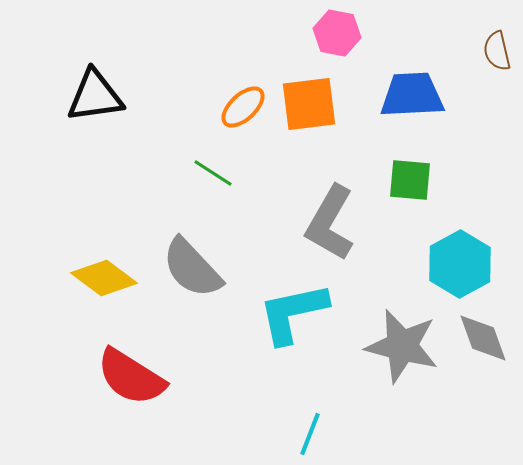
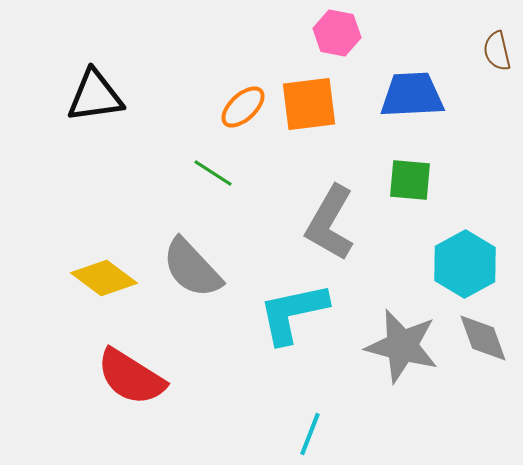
cyan hexagon: moved 5 px right
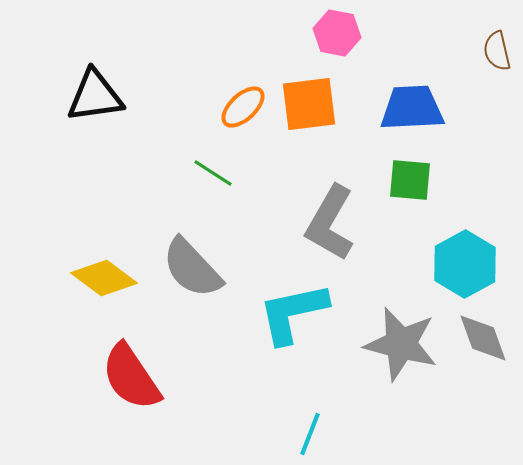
blue trapezoid: moved 13 px down
gray star: moved 1 px left, 2 px up
red semicircle: rotated 24 degrees clockwise
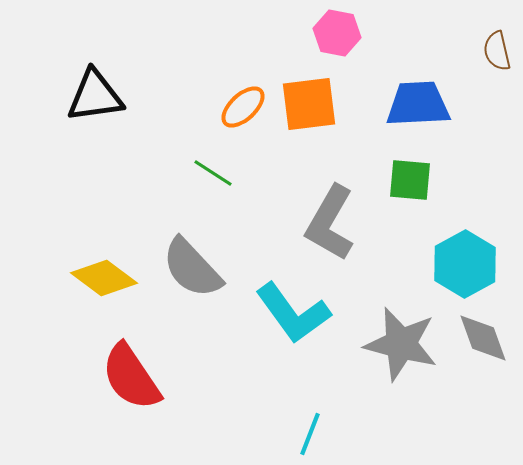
blue trapezoid: moved 6 px right, 4 px up
cyan L-shape: rotated 114 degrees counterclockwise
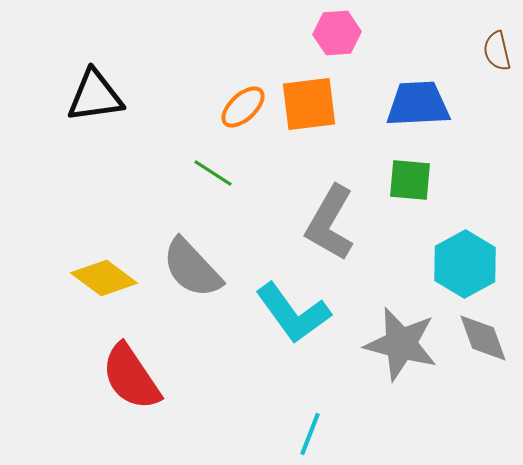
pink hexagon: rotated 15 degrees counterclockwise
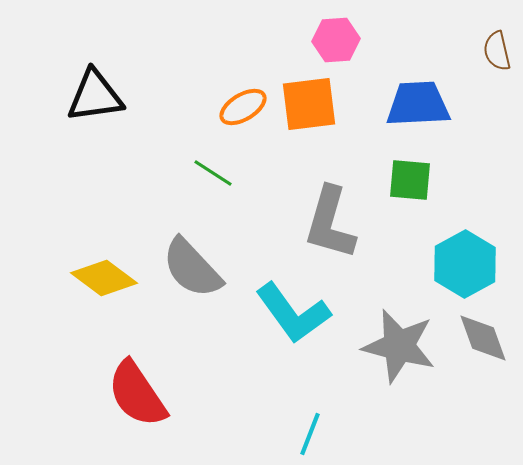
pink hexagon: moved 1 px left, 7 px down
orange ellipse: rotated 12 degrees clockwise
gray L-shape: rotated 14 degrees counterclockwise
gray star: moved 2 px left, 2 px down
red semicircle: moved 6 px right, 17 px down
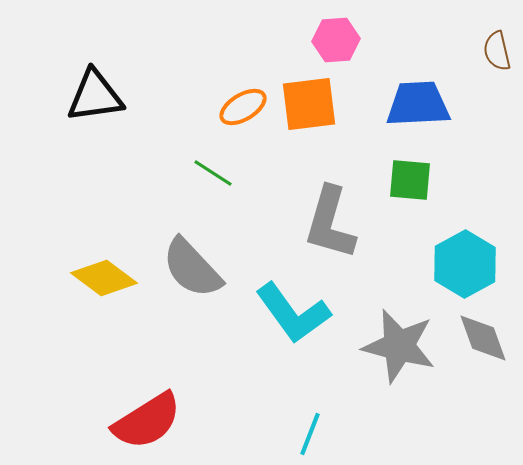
red semicircle: moved 10 px right, 27 px down; rotated 88 degrees counterclockwise
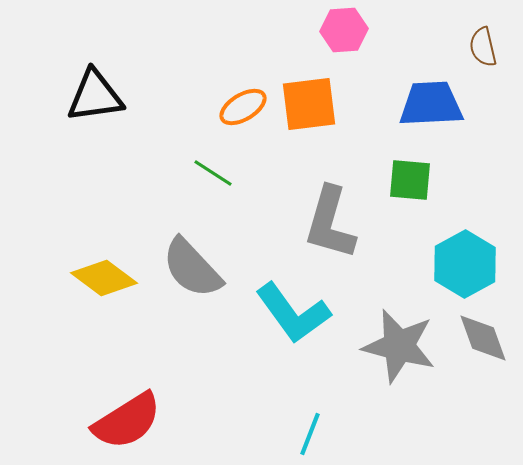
pink hexagon: moved 8 px right, 10 px up
brown semicircle: moved 14 px left, 4 px up
blue trapezoid: moved 13 px right
red semicircle: moved 20 px left
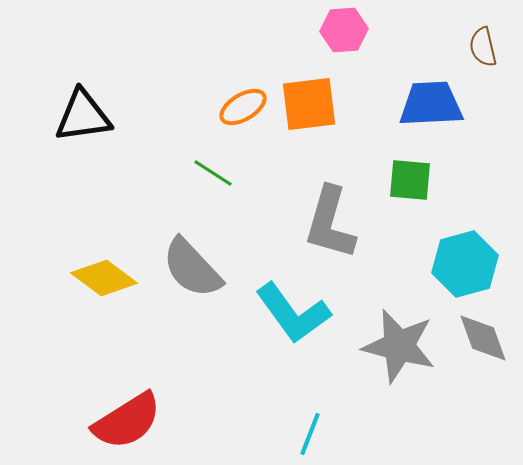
black triangle: moved 12 px left, 20 px down
cyan hexagon: rotated 14 degrees clockwise
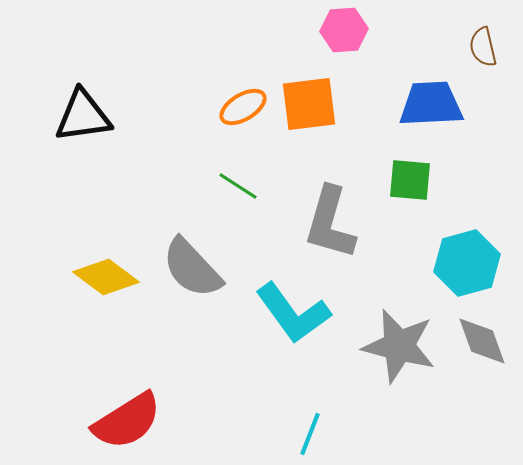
green line: moved 25 px right, 13 px down
cyan hexagon: moved 2 px right, 1 px up
yellow diamond: moved 2 px right, 1 px up
gray diamond: moved 1 px left, 3 px down
